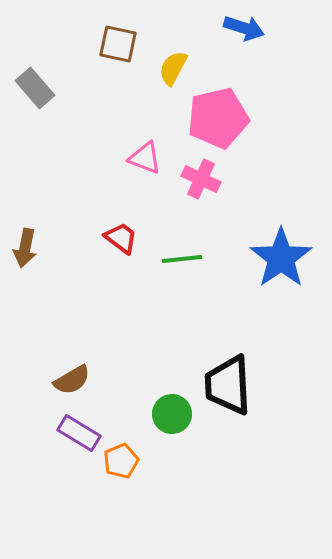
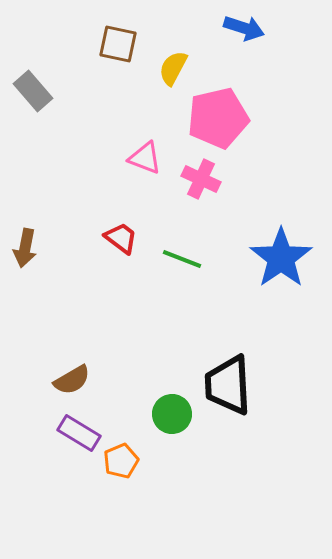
gray rectangle: moved 2 px left, 3 px down
green line: rotated 27 degrees clockwise
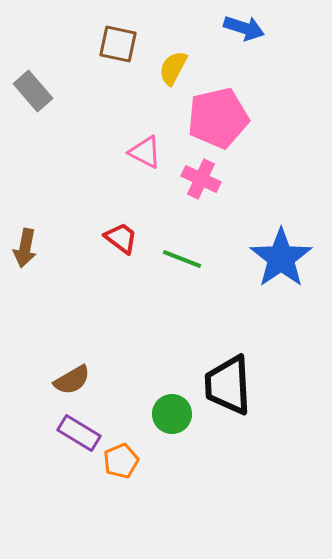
pink triangle: moved 6 px up; rotated 6 degrees clockwise
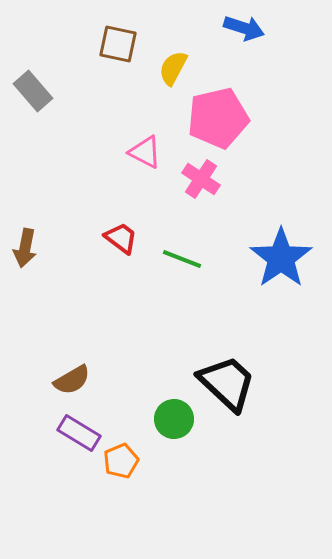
pink cross: rotated 9 degrees clockwise
black trapezoid: moved 1 px left, 2 px up; rotated 136 degrees clockwise
green circle: moved 2 px right, 5 px down
